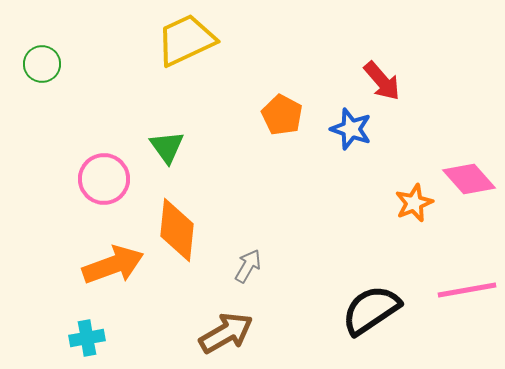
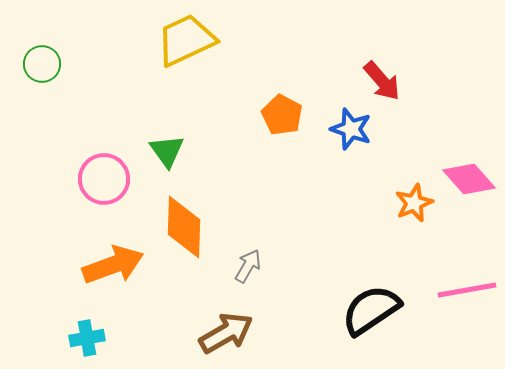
green triangle: moved 4 px down
orange diamond: moved 7 px right, 3 px up; rotated 4 degrees counterclockwise
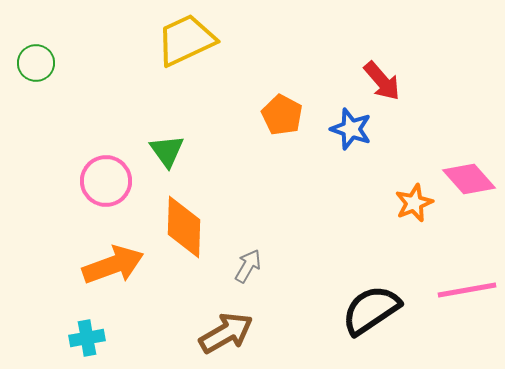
green circle: moved 6 px left, 1 px up
pink circle: moved 2 px right, 2 px down
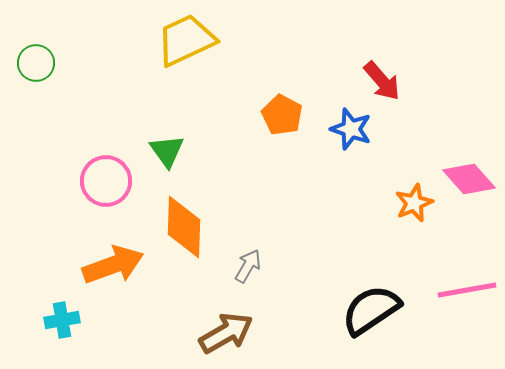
cyan cross: moved 25 px left, 18 px up
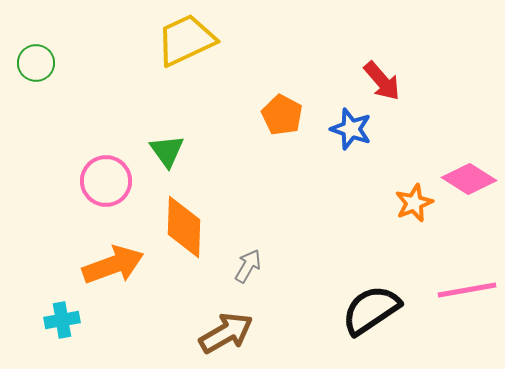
pink diamond: rotated 16 degrees counterclockwise
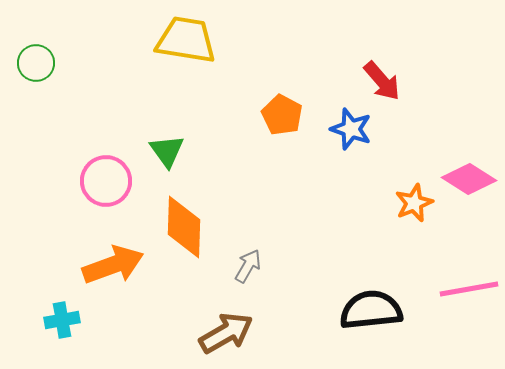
yellow trapezoid: rotated 34 degrees clockwise
pink line: moved 2 px right, 1 px up
black semicircle: rotated 28 degrees clockwise
